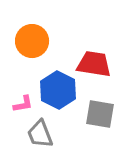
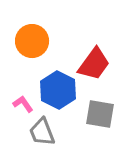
red trapezoid: rotated 117 degrees clockwise
pink L-shape: rotated 115 degrees counterclockwise
gray trapezoid: moved 2 px right, 2 px up
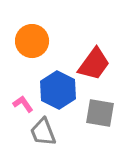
gray square: moved 1 px up
gray trapezoid: moved 1 px right
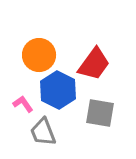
orange circle: moved 7 px right, 14 px down
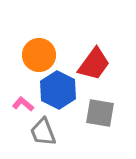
pink L-shape: rotated 15 degrees counterclockwise
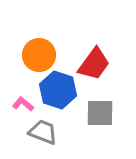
blue hexagon: rotated 9 degrees counterclockwise
gray square: rotated 8 degrees counterclockwise
gray trapezoid: rotated 132 degrees clockwise
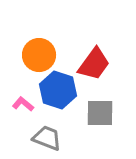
gray trapezoid: moved 4 px right, 6 px down
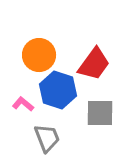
gray trapezoid: rotated 48 degrees clockwise
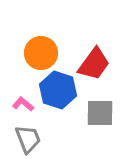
orange circle: moved 2 px right, 2 px up
gray trapezoid: moved 19 px left, 1 px down
